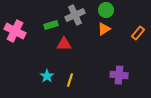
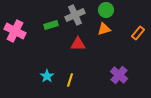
orange triangle: rotated 16 degrees clockwise
red triangle: moved 14 px right
purple cross: rotated 36 degrees clockwise
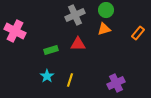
green rectangle: moved 25 px down
purple cross: moved 3 px left, 8 px down; rotated 24 degrees clockwise
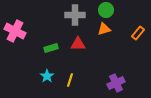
gray cross: rotated 24 degrees clockwise
green rectangle: moved 2 px up
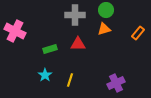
green rectangle: moved 1 px left, 1 px down
cyan star: moved 2 px left, 1 px up
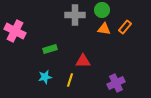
green circle: moved 4 px left
orange triangle: rotated 24 degrees clockwise
orange rectangle: moved 13 px left, 6 px up
red triangle: moved 5 px right, 17 px down
cyan star: moved 2 px down; rotated 24 degrees clockwise
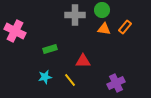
yellow line: rotated 56 degrees counterclockwise
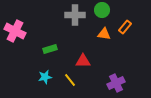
orange triangle: moved 5 px down
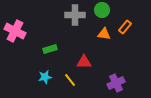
red triangle: moved 1 px right, 1 px down
